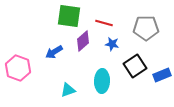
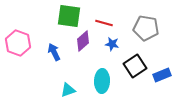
gray pentagon: rotated 10 degrees clockwise
blue arrow: rotated 96 degrees clockwise
pink hexagon: moved 25 px up
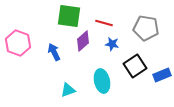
cyan ellipse: rotated 15 degrees counterclockwise
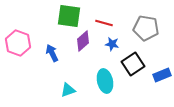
blue arrow: moved 2 px left, 1 px down
black square: moved 2 px left, 2 px up
cyan ellipse: moved 3 px right
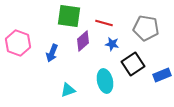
blue arrow: rotated 132 degrees counterclockwise
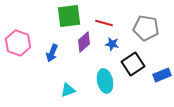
green square: rotated 15 degrees counterclockwise
purple diamond: moved 1 px right, 1 px down
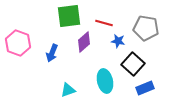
blue star: moved 6 px right, 3 px up
black square: rotated 15 degrees counterclockwise
blue rectangle: moved 17 px left, 13 px down
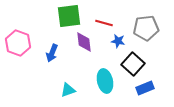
gray pentagon: rotated 15 degrees counterclockwise
purple diamond: rotated 55 degrees counterclockwise
